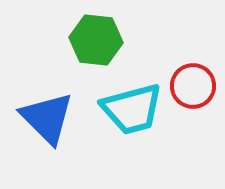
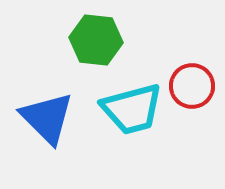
red circle: moved 1 px left
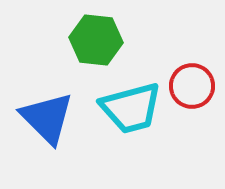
cyan trapezoid: moved 1 px left, 1 px up
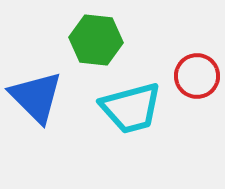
red circle: moved 5 px right, 10 px up
blue triangle: moved 11 px left, 21 px up
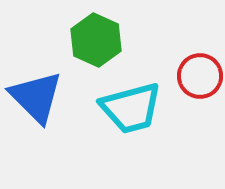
green hexagon: rotated 18 degrees clockwise
red circle: moved 3 px right
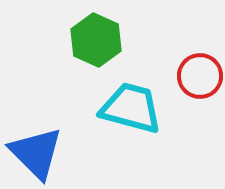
blue triangle: moved 56 px down
cyan trapezoid: rotated 150 degrees counterclockwise
